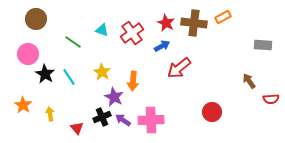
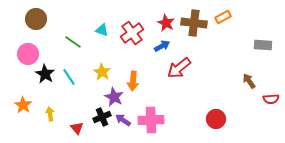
red circle: moved 4 px right, 7 px down
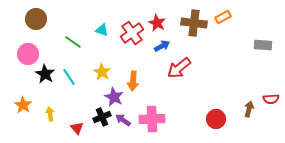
red star: moved 9 px left
brown arrow: moved 28 px down; rotated 49 degrees clockwise
pink cross: moved 1 px right, 1 px up
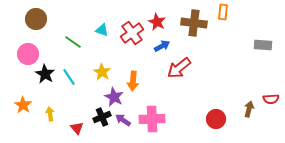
orange rectangle: moved 5 px up; rotated 56 degrees counterclockwise
red star: moved 1 px up
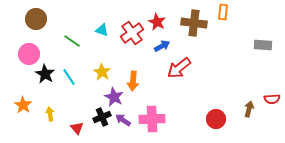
green line: moved 1 px left, 1 px up
pink circle: moved 1 px right
red semicircle: moved 1 px right
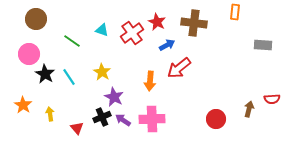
orange rectangle: moved 12 px right
blue arrow: moved 5 px right, 1 px up
orange arrow: moved 17 px right
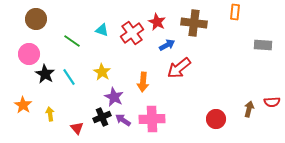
orange arrow: moved 7 px left, 1 px down
red semicircle: moved 3 px down
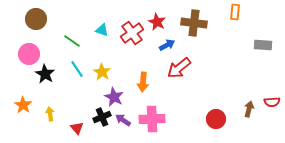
cyan line: moved 8 px right, 8 px up
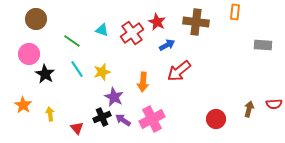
brown cross: moved 2 px right, 1 px up
red arrow: moved 3 px down
yellow star: rotated 24 degrees clockwise
red semicircle: moved 2 px right, 2 px down
pink cross: rotated 25 degrees counterclockwise
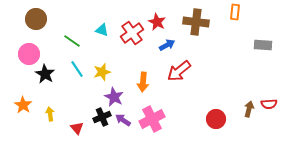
red semicircle: moved 5 px left
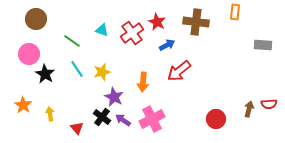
black cross: rotated 30 degrees counterclockwise
